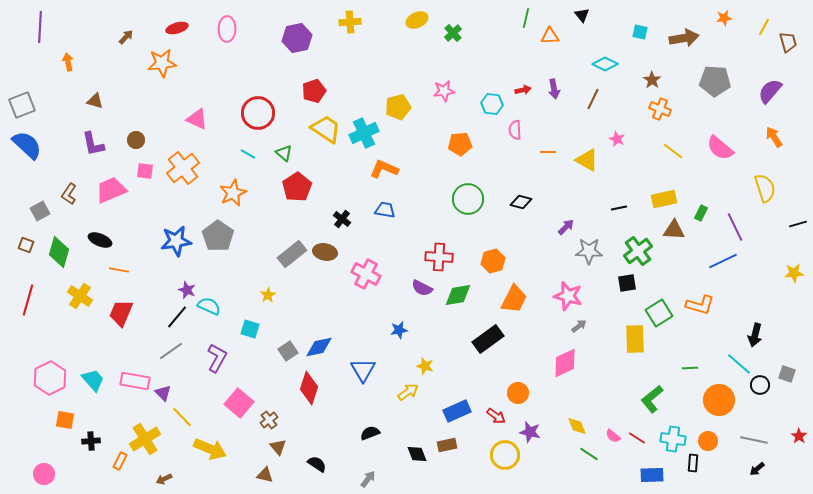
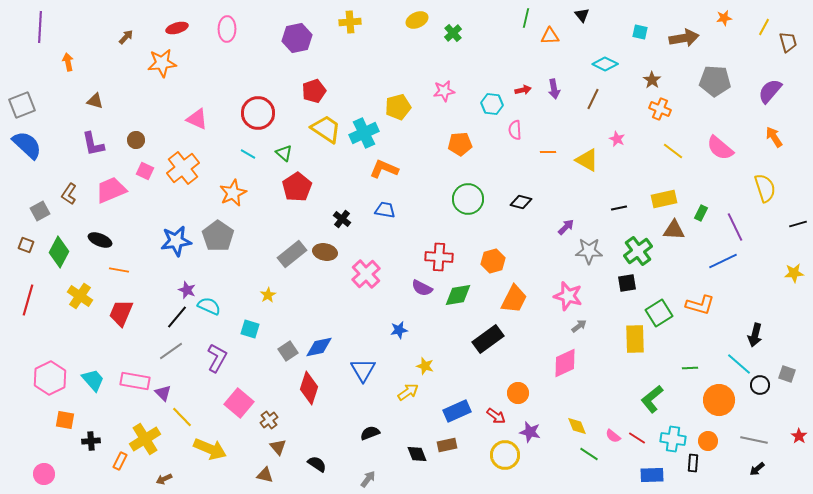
pink square at (145, 171): rotated 18 degrees clockwise
green diamond at (59, 252): rotated 12 degrees clockwise
pink cross at (366, 274): rotated 20 degrees clockwise
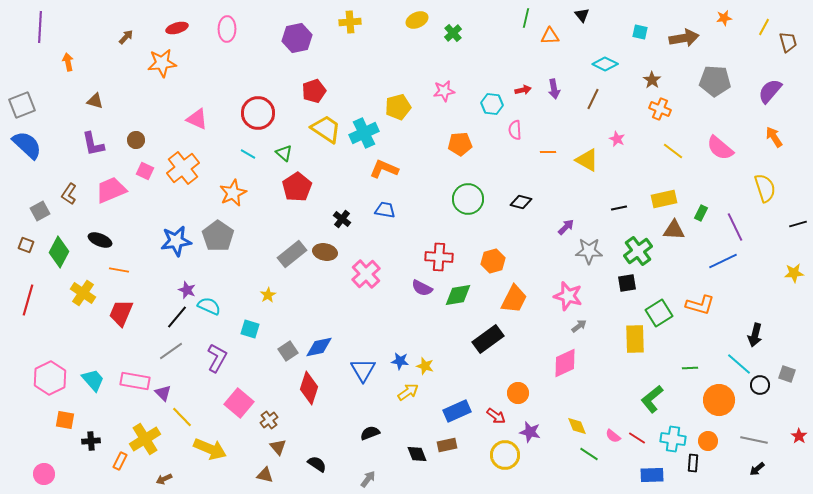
yellow cross at (80, 296): moved 3 px right, 3 px up
blue star at (399, 330): moved 1 px right, 31 px down; rotated 18 degrees clockwise
